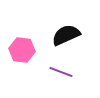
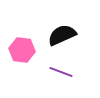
black semicircle: moved 4 px left
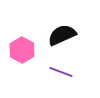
pink hexagon: rotated 20 degrees clockwise
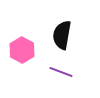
black semicircle: rotated 56 degrees counterclockwise
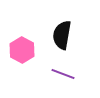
purple line: moved 2 px right, 2 px down
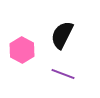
black semicircle: rotated 16 degrees clockwise
